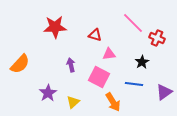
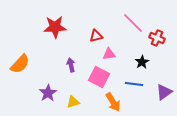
red triangle: moved 1 px right, 1 px down; rotated 32 degrees counterclockwise
yellow triangle: rotated 24 degrees clockwise
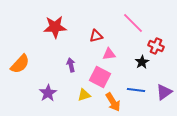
red cross: moved 1 px left, 8 px down
pink square: moved 1 px right
blue line: moved 2 px right, 6 px down
yellow triangle: moved 11 px right, 7 px up
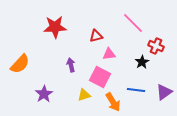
purple star: moved 4 px left, 1 px down
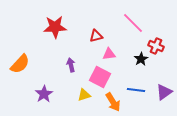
black star: moved 1 px left, 3 px up
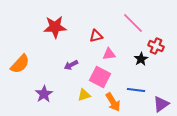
purple arrow: rotated 104 degrees counterclockwise
purple triangle: moved 3 px left, 12 px down
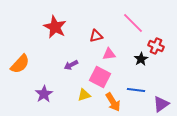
red star: rotated 30 degrees clockwise
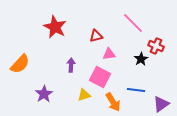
purple arrow: rotated 120 degrees clockwise
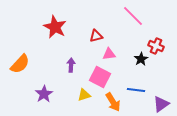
pink line: moved 7 px up
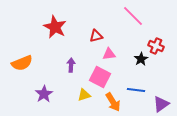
orange semicircle: moved 2 px right, 1 px up; rotated 25 degrees clockwise
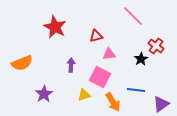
red cross: rotated 14 degrees clockwise
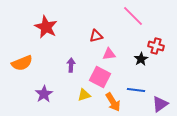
red star: moved 9 px left
red cross: rotated 21 degrees counterclockwise
purple triangle: moved 1 px left
